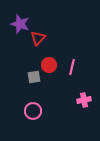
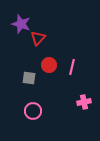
purple star: moved 1 px right
gray square: moved 5 px left, 1 px down; rotated 16 degrees clockwise
pink cross: moved 2 px down
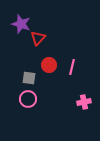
pink circle: moved 5 px left, 12 px up
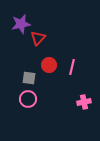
purple star: rotated 30 degrees counterclockwise
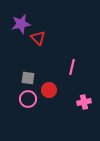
red triangle: rotated 28 degrees counterclockwise
red circle: moved 25 px down
gray square: moved 1 px left
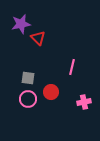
red circle: moved 2 px right, 2 px down
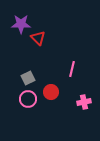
purple star: rotated 12 degrees clockwise
pink line: moved 2 px down
gray square: rotated 32 degrees counterclockwise
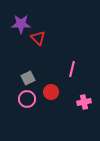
pink circle: moved 1 px left
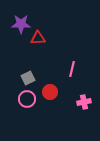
red triangle: rotated 49 degrees counterclockwise
red circle: moved 1 px left
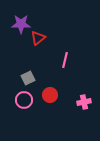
red triangle: rotated 35 degrees counterclockwise
pink line: moved 7 px left, 9 px up
red circle: moved 3 px down
pink circle: moved 3 px left, 1 px down
